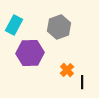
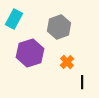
cyan rectangle: moved 6 px up
purple hexagon: rotated 16 degrees counterclockwise
orange cross: moved 8 px up
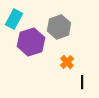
purple hexagon: moved 1 px right, 11 px up
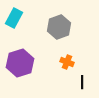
cyan rectangle: moved 1 px up
purple hexagon: moved 11 px left, 21 px down
orange cross: rotated 24 degrees counterclockwise
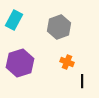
cyan rectangle: moved 2 px down
black line: moved 1 px up
